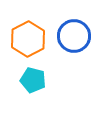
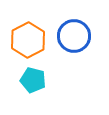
orange hexagon: moved 1 px down
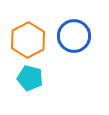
cyan pentagon: moved 3 px left, 2 px up
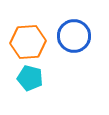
orange hexagon: moved 2 px down; rotated 24 degrees clockwise
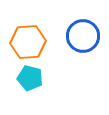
blue circle: moved 9 px right
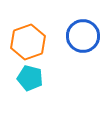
orange hexagon: rotated 16 degrees counterclockwise
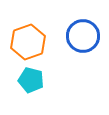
cyan pentagon: moved 1 px right, 2 px down
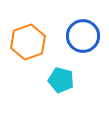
cyan pentagon: moved 30 px right
